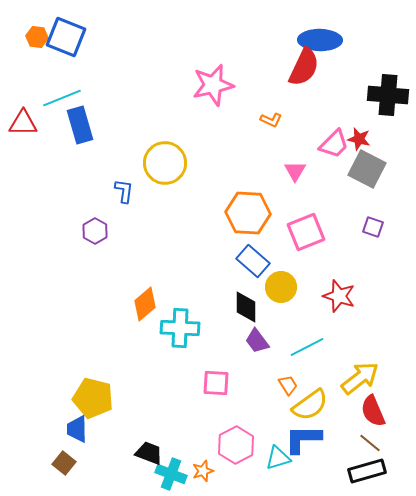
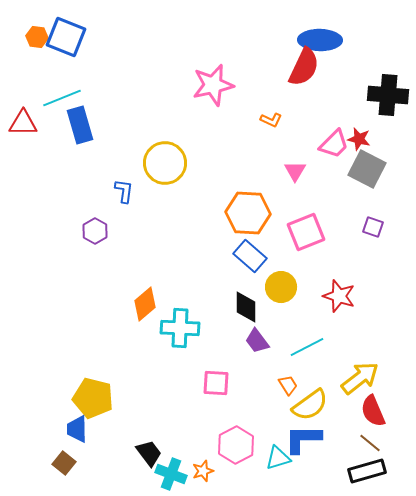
blue rectangle at (253, 261): moved 3 px left, 5 px up
black trapezoid at (149, 453): rotated 32 degrees clockwise
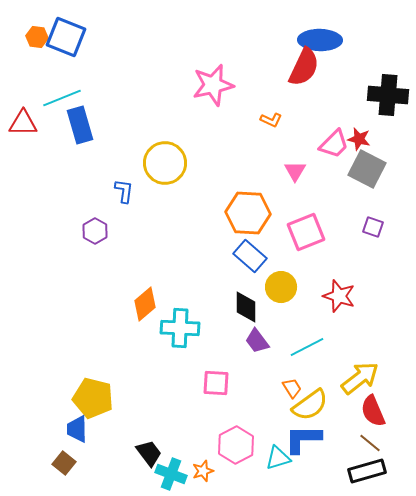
orange trapezoid at (288, 385): moved 4 px right, 3 px down
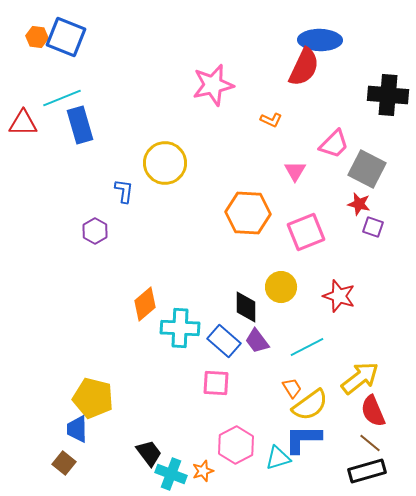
red star at (359, 139): moved 65 px down
blue rectangle at (250, 256): moved 26 px left, 85 px down
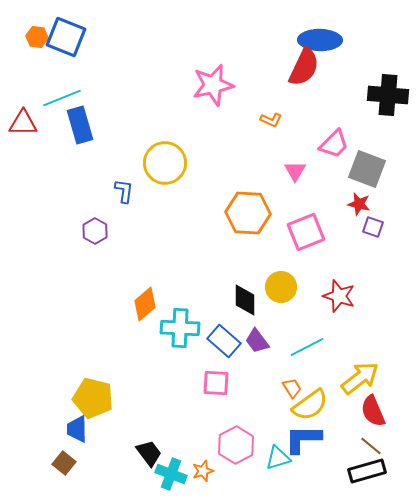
gray square at (367, 169): rotated 6 degrees counterclockwise
black diamond at (246, 307): moved 1 px left, 7 px up
brown line at (370, 443): moved 1 px right, 3 px down
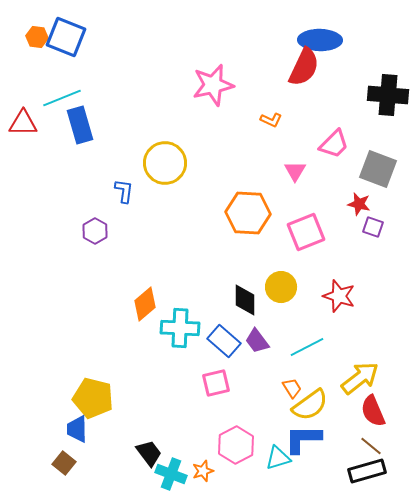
gray square at (367, 169): moved 11 px right
pink square at (216, 383): rotated 16 degrees counterclockwise
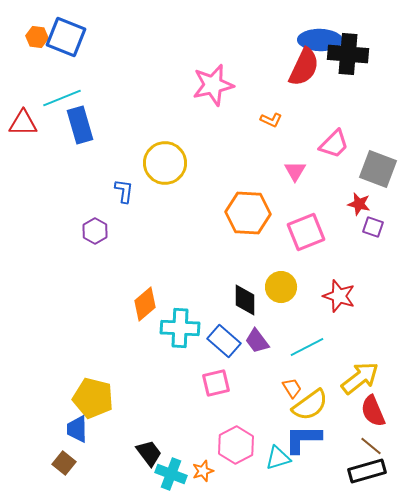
black cross at (388, 95): moved 40 px left, 41 px up
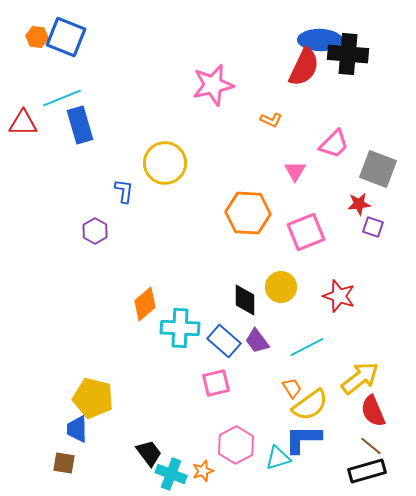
red star at (359, 204): rotated 20 degrees counterclockwise
brown square at (64, 463): rotated 30 degrees counterclockwise
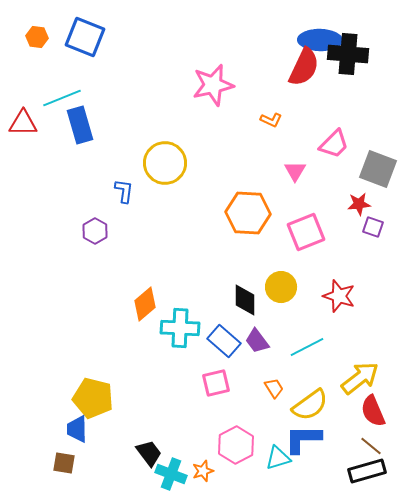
blue square at (66, 37): moved 19 px right
orange trapezoid at (292, 388): moved 18 px left
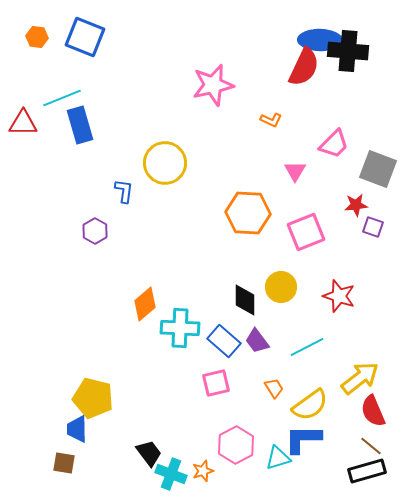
black cross at (348, 54): moved 3 px up
red star at (359, 204): moved 3 px left, 1 px down
